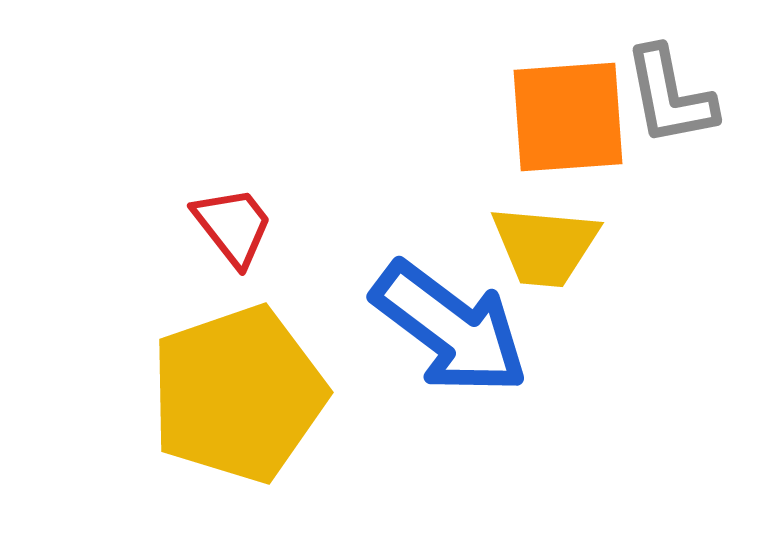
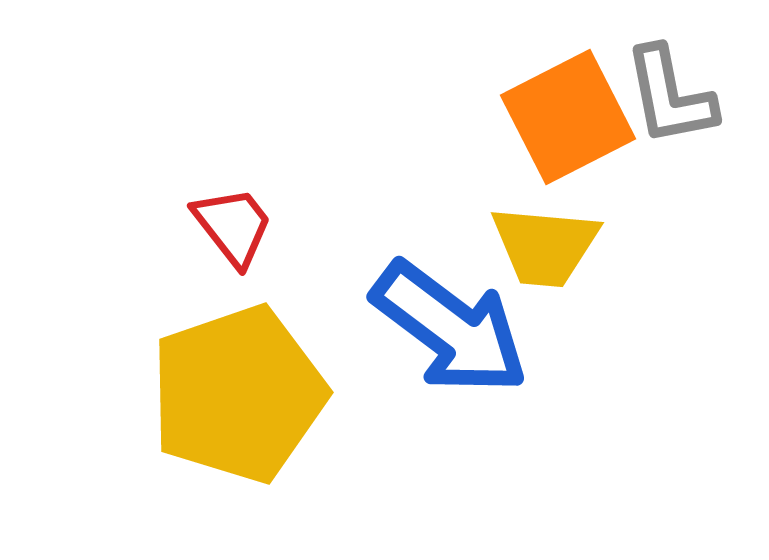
orange square: rotated 23 degrees counterclockwise
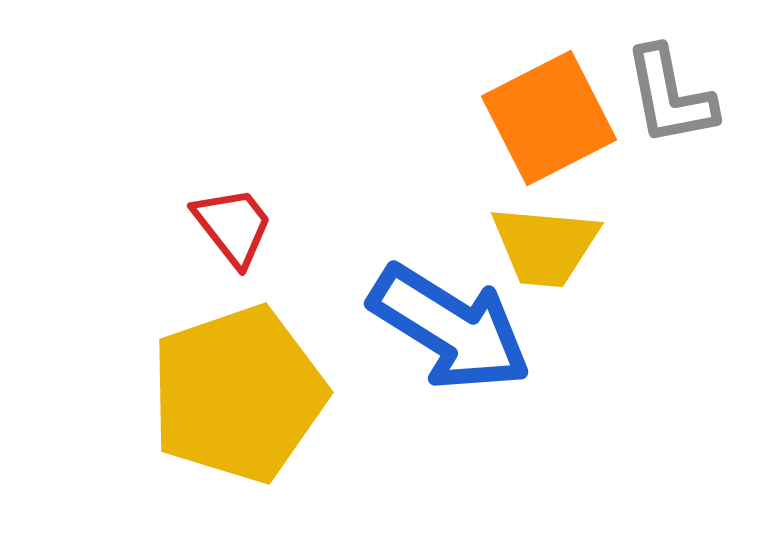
orange square: moved 19 px left, 1 px down
blue arrow: rotated 5 degrees counterclockwise
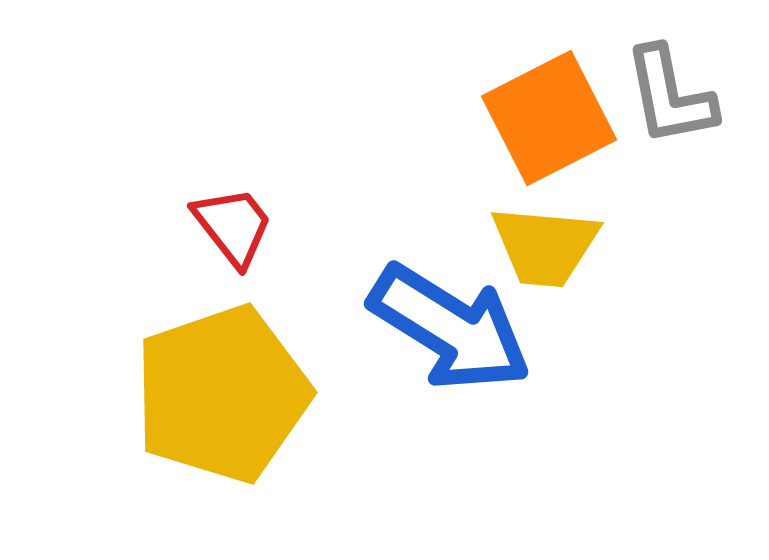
yellow pentagon: moved 16 px left
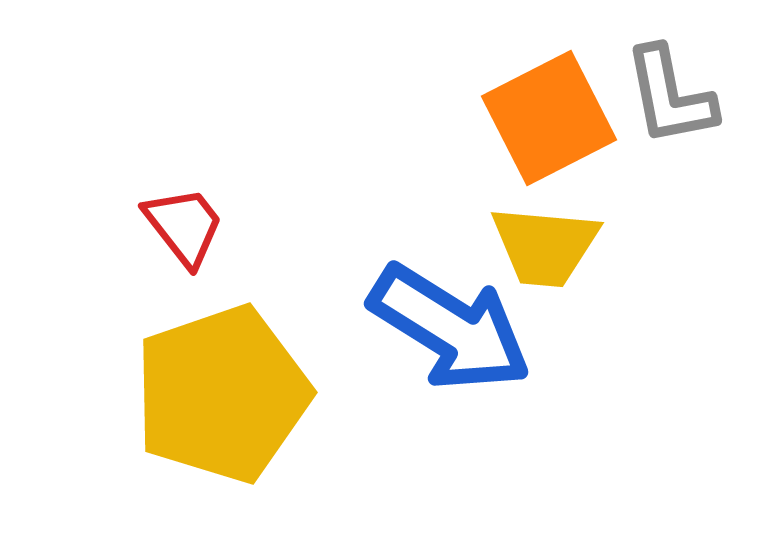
red trapezoid: moved 49 px left
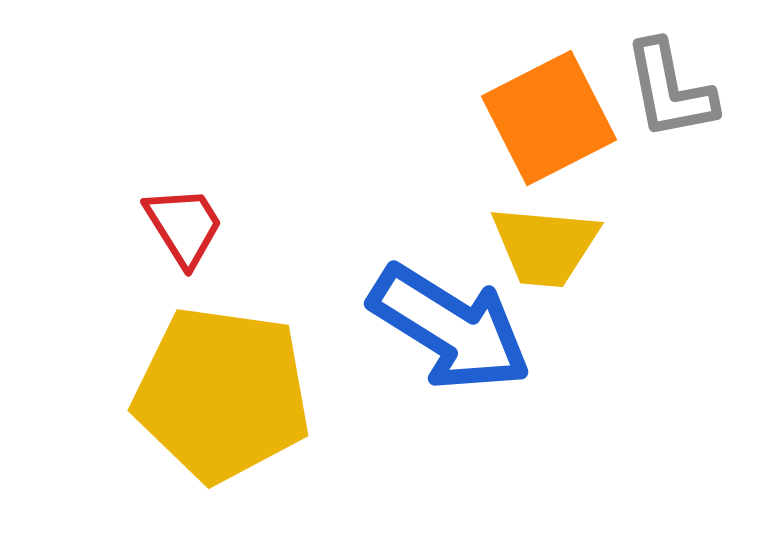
gray L-shape: moved 6 px up
red trapezoid: rotated 6 degrees clockwise
yellow pentagon: rotated 27 degrees clockwise
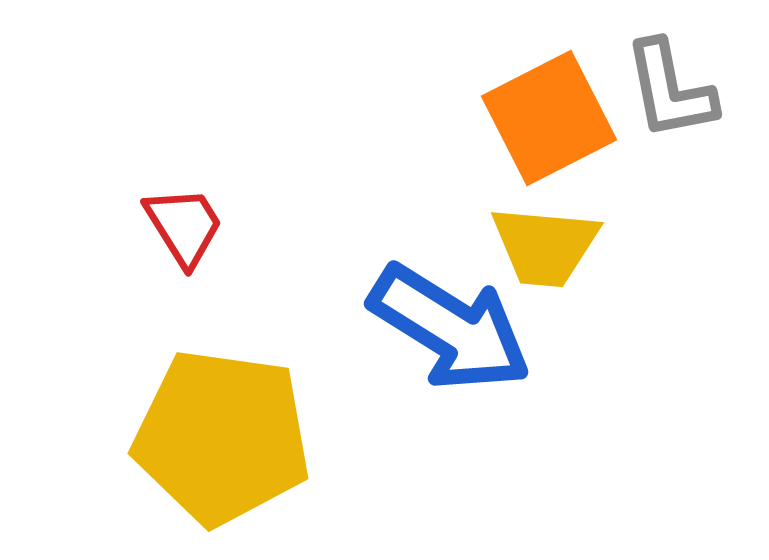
yellow pentagon: moved 43 px down
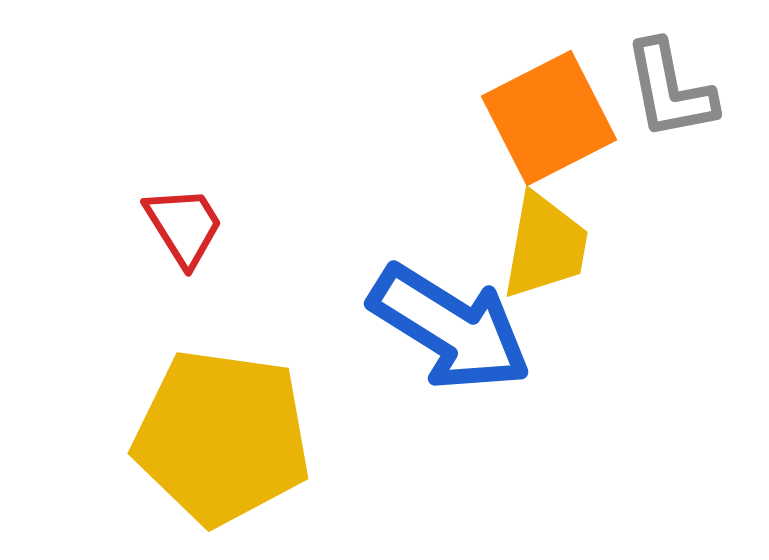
yellow trapezoid: rotated 85 degrees counterclockwise
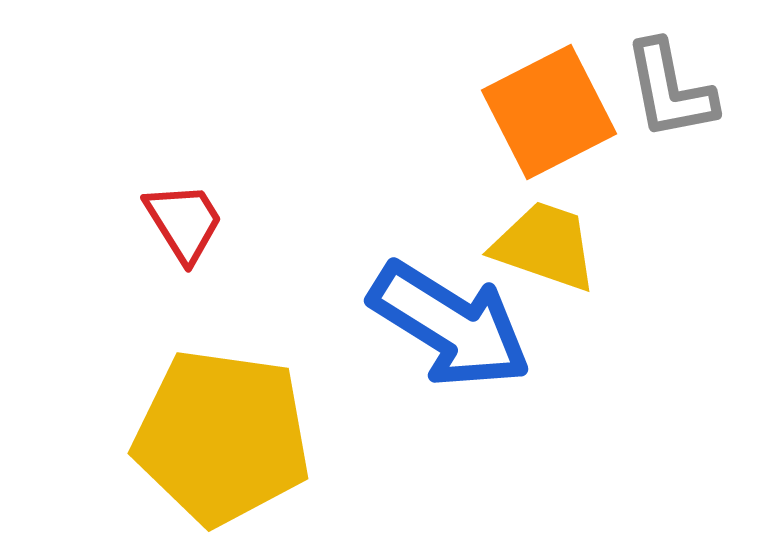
orange square: moved 6 px up
red trapezoid: moved 4 px up
yellow trapezoid: rotated 81 degrees counterclockwise
blue arrow: moved 3 px up
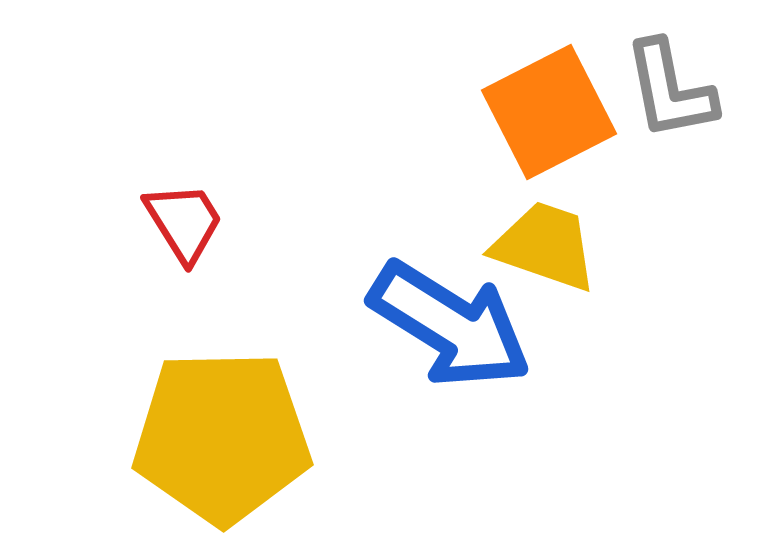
yellow pentagon: rotated 9 degrees counterclockwise
